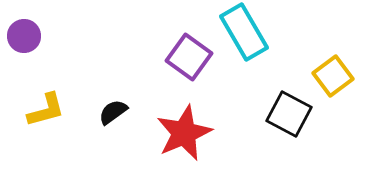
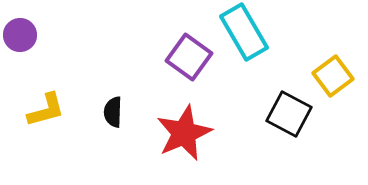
purple circle: moved 4 px left, 1 px up
black semicircle: rotated 52 degrees counterclockwise
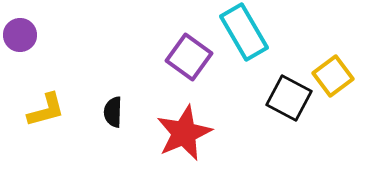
black square: moved 16 px up
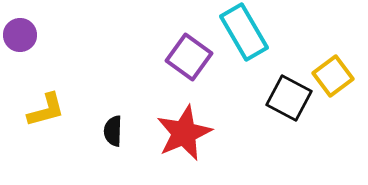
black semicircle: moved 19 px down
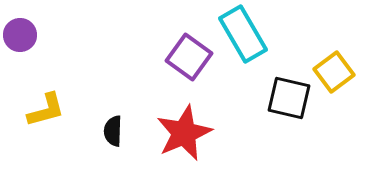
cyan rectangle: moved 1 px left, 2 px down
yellow square: moved 1 px right, 4 px up
black square: rotated 15 degrees counterclockwise
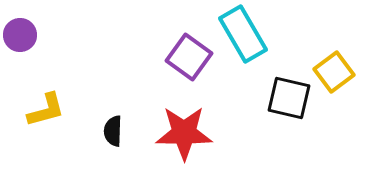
red star: rotated 24 degrees clockwise
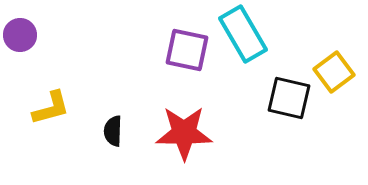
purple square: moved 2 px left, 7 px up; rotated 24 degrees counterclockwise
yellow L-shape: moved 5 px right, 2 px up
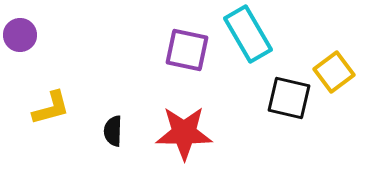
cyan rectangle: moved 5 px right
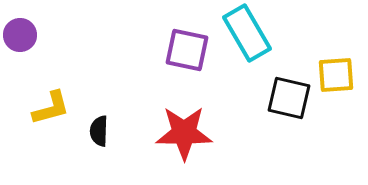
cyan rectangle: moved 1 px left, 1 px up
yellow square: moved 2 px right, 3 px down; rotated 33 degrees clockwise
black semicircle: moved 14 px left
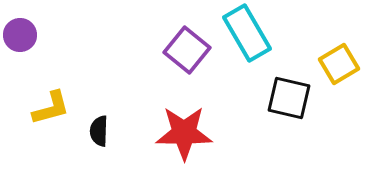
purple square: rotated 27 degrees clockwise
yellow square: moved 3 px right, 11 px up; rotated 27 degrees counterclockwise
